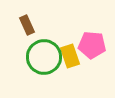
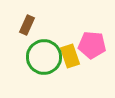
brown rectangle: rotated 48 degrees clockwise
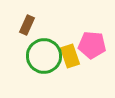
green circle: moved 1 px up
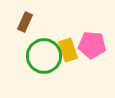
brown rectangle: moved 2 px left, 3 px up
yellow rectangle: moved 2 px left, 6 px up
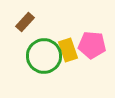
brown rectangle: rotated 18 degrees clockwise
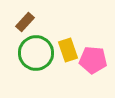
pink pentagon: moved 1 px right, 15 px down
green circle: moved 8 px left, 3 px up
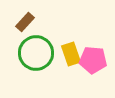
yellow rectangle: moved 3 px right, 4 px down
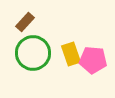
green circle: moved 3 px left
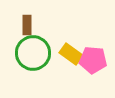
brown rectangle: moved 2 px right, 3 px down; rotated 42 degrees counterclockwise
yellow rectangle: rotated 35 degrees counterclockwise
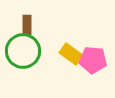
green circle: moved 10 px left, 2 px up
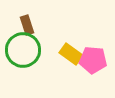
brown rectangle: rotated 18 degrees counterclockwise
green circle: moved 1 px up
